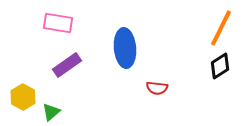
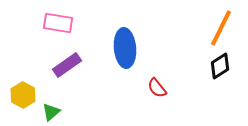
red semicircle: rotated 45 degrees clockwise
yellow hexagon: moved 2 px up
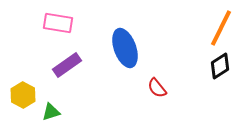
blue ellipse: rotated 15 degrees counterclockwise
green triangle: rotated 24 degrees clockwise
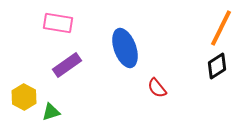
black diamond: moved 3 px left
yellow hexagon: moved 1 px right, 2 px down
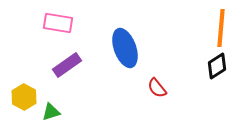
orange line: rotated 21 degrees counterclockwise
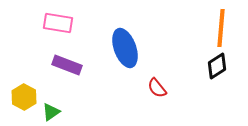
purple rectangle: rotated 56 degrees clockwise
green triangle: rotated 18 degrees counterclockwise
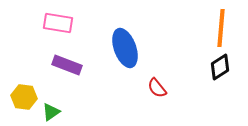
black diamond: moved 3 px right, 1 px down
yellow hexagon: rotated 20 degrees counterclockwise
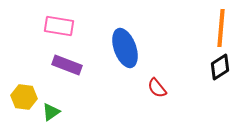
pink rectangle: moved 1 px right, 3 px down
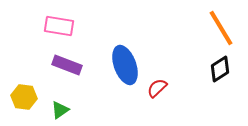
orange line: rotated 36 degrees counterclockwise
blue ellipse: moved 17 px down
black diamond: moved 2 px down
red semicircle: rotated 85 degrees clockwise
green triangle: moved 9 px right, 2 px up
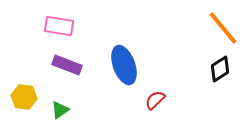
orange line: moved 2 px right; rotated 9 degrees counterclockwise
blue ellipse: moved 1 px left
red semicircle: moved 2 px left, 12 px down
